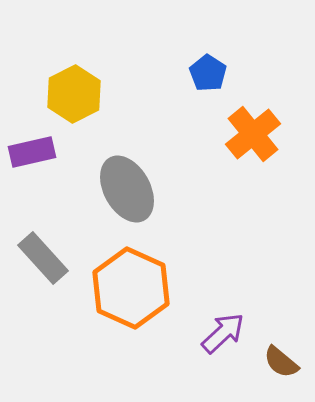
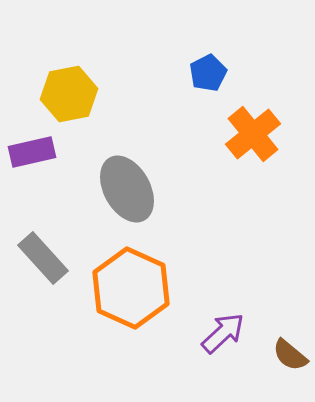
blue pentagon: rotated 12 degrees clockwise
yellow hexagon: moved 5 px left; rotated 16 degrees clockwise
brown semicircle: moved 9 px right, 7 px up
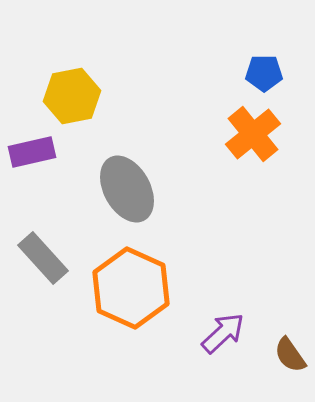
blue pentagon: moved 56 px right; rotated 27 degrees clockwise
yellow hexagon: moved 3 px right, 2 px down
brown semicircle: rotated 15 degrees clockwise
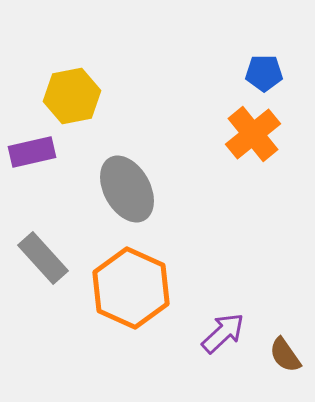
brown semicircle: moved 5 px left
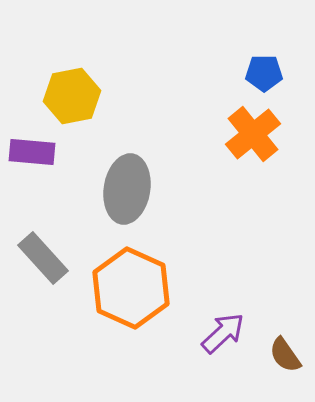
purple rectangle: rotated 18 degrees clockwise
gray ellipse: rotated 38 degrees clockwise
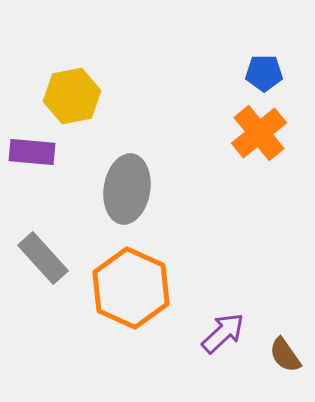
orange cross: moved 6 px right, 1 px up
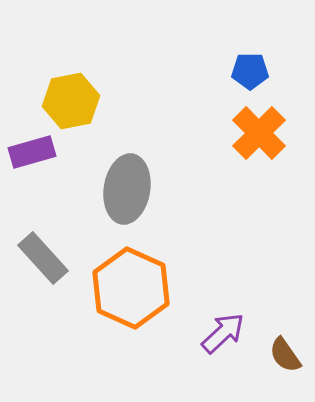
blue pentagon: moved 14 px left, 2 px up
yellow hexagon: moved 1 px left, 5 px down
orange cross: rotated 6 degrees counterclockwise
purple rectangle: rotated 21 degrees counterclockwise
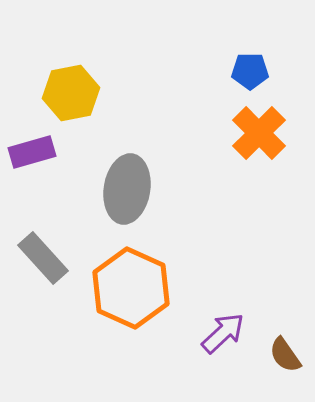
yellow hexagon: moved 8 px up
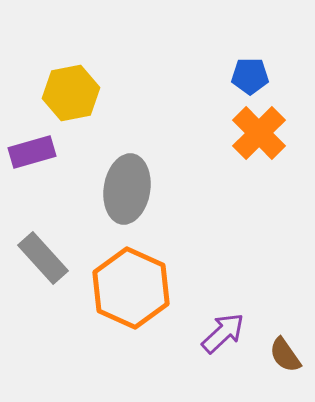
blue pentagon: moved 5 px down
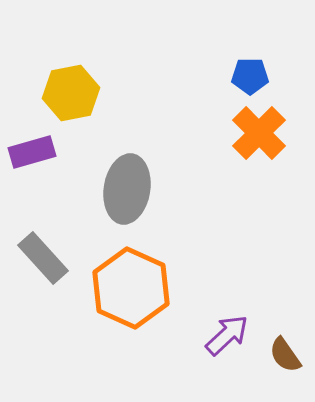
purple arrow: moved 4 px right, 2 px down
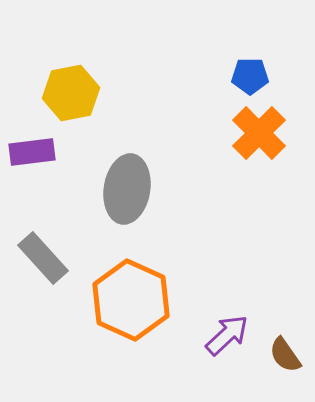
purple rectangle: rotated 9 degrees clockwise
orange hexagon: moved 12 px down
